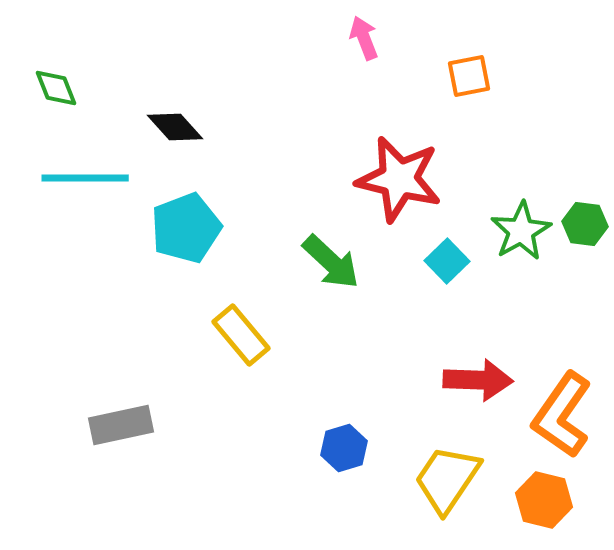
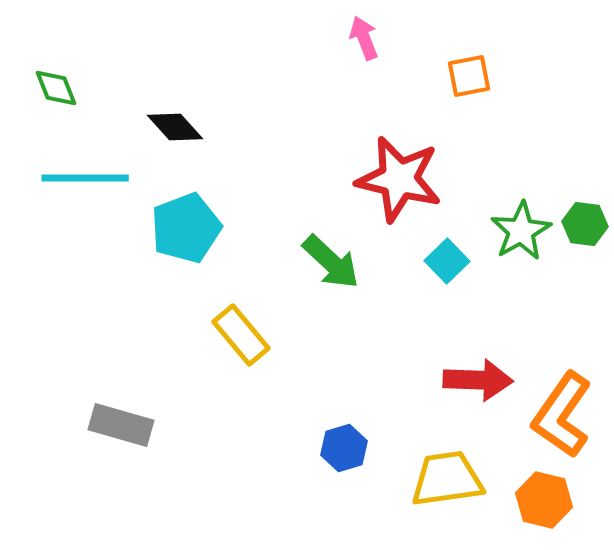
gray rectangle: rotated 28 degrees clockwise
yellow trapezoid: rotated 48 degrees clockwise
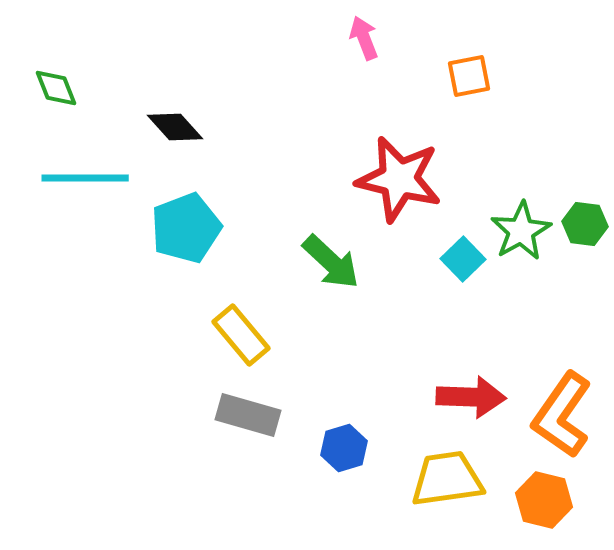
cyan square: moved 16 px right, 2 px up
red arrow: moved 7 px left, 17 px down
gray rectangle: moved 127 px right, 10 px up
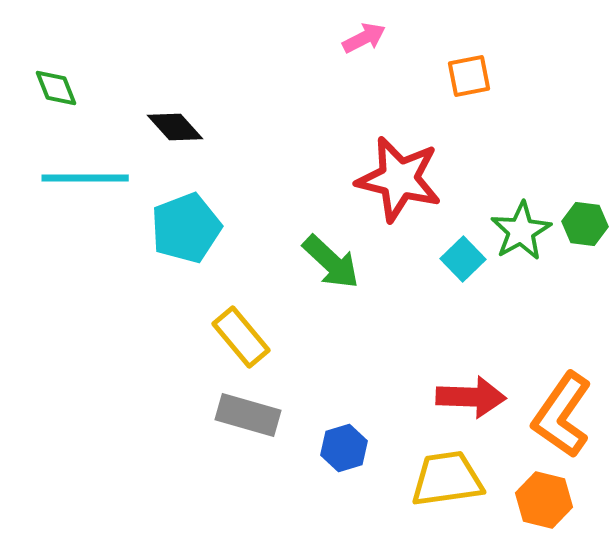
pink arrow: rotated 84 degrees clockwise
yellow rectangle: moved 2 px down
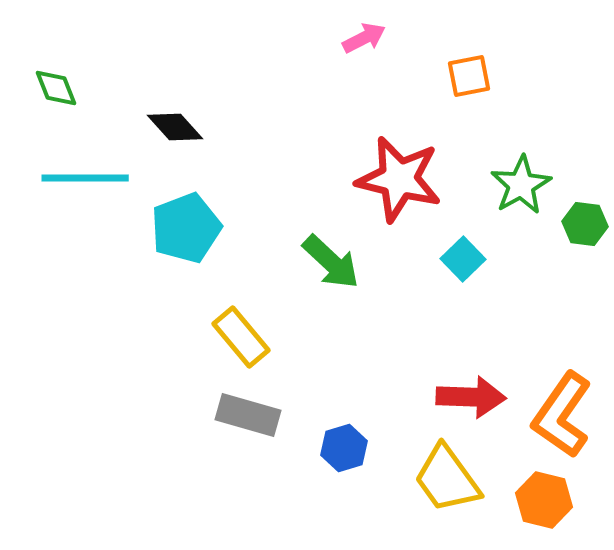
green star: moved 46 px up
yellow trapezoid: rotated 118 degrees counterclockwise
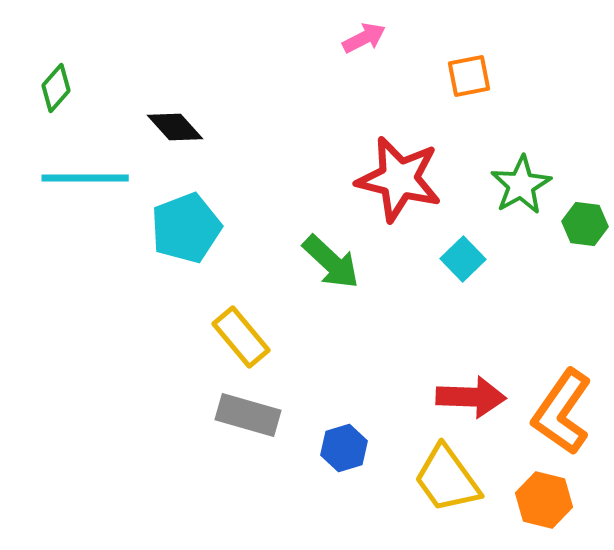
green diamond: rotated 63 degrees clockwise
orange L-shape: moved 3 px up
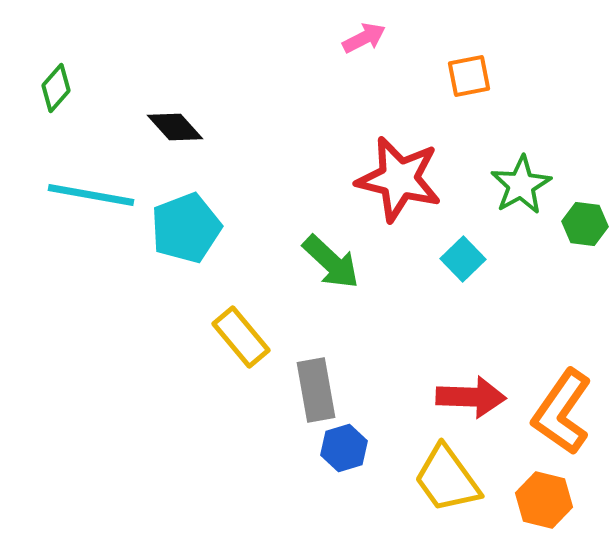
cyan line: moved 6 px right, 17 px down; rotated 10 degrees clockwise
gray rectangle: moved 68 px right, 25 px up; rotated 64 degrees clockwise
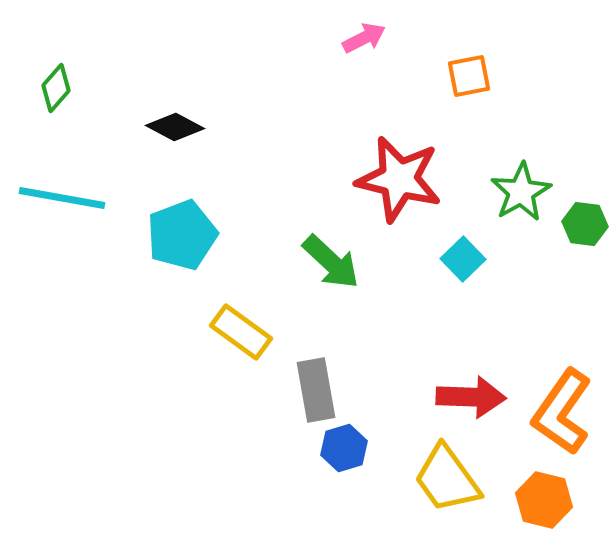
black diamond: rotated 20 degrees counterclockwise
green star: moved 7 px down
cyan line: moved 29 px left, 3 px down
cyan pentagon: moved 4 px left, 7 px down
yellow rectangle: moved 5 px up; rotated 14 degrees counterclockwise
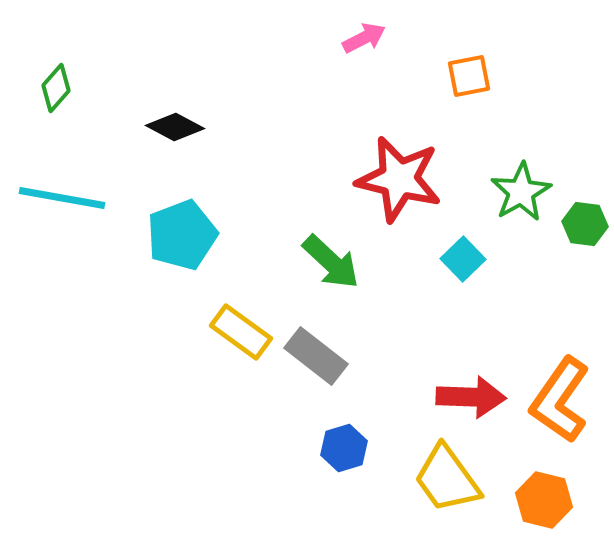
gray rectangle: moved 34 px up; rotated 42 degrees counterclockwise
orange L-shape: moved 2 px left, 12 px up
